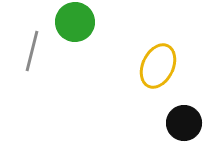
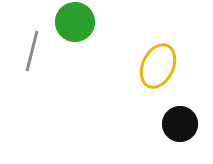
black circle: moved 4 px left, 1 px down
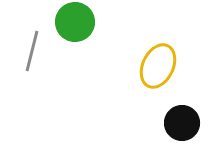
black circle: moved 2 px right, 1 px up
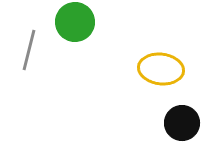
gray line: moved 3 px left, 1 px up
yellow ellipse: moved 3 px right, 3 px down; rotated 72 degrees clockwise
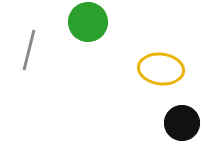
green circle: moved 13 px right
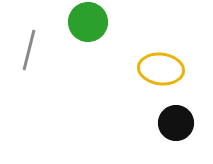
black circle: moved 6 px left
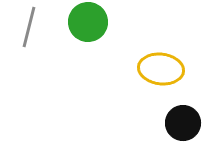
gray line: moved 23 px up
black circle: moved 7 px right
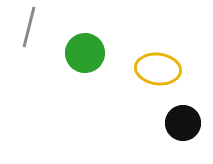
green circle: moved 3 px left, 31 px down
yellow ellipse: moved 3 px left
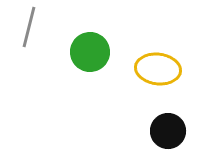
green circle: moved 5 px right, 1 px up
black circle: moved 15 px left, 8 px down
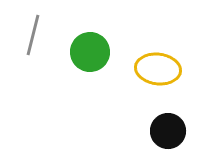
gray line: moved 4 px right, 8 px down
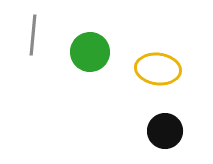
gray line: rotated 9 degrees counterclockwise
black circle: moved 3 px left
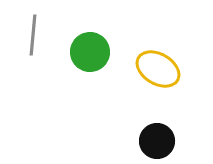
yellow ellipse: rotated 24 degrees clockwise
black circle: moved 8 px left, 10 px down
